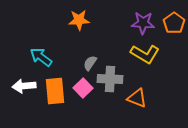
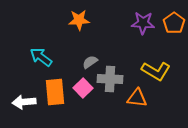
yellow L-shape: moved 11 px right, 17 px down
gray semicircle: moved 1 px up; rotated 21 degrees clockwise
white arrow: moved 16 px down
orange rectangle: moved 1 px down
orange triangle: rotated 15 degrees counterclockwise
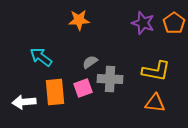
purple star: rotated 15 degrees clockwise
yellow L-shape: rotated 20 degrees counterclockwise
pink square: rotated 24 degrees clockwise
orange triangle: moved 18 px right, 5 px down
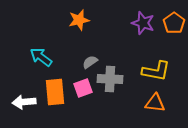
orange star: rotated 10 degrees counterclockwise
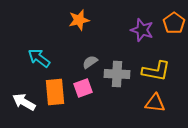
purple star: moved 1 px left, 7 px down
cyan arrow: moved 2 px left, 1 px down
gray cross: moved 7 px right, 5 px up
white arrow: rotated 35 degrees clockwise
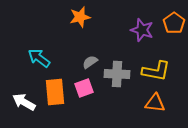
orange star: moved 1 px right, 3 px up
pink square: moved 1 px right
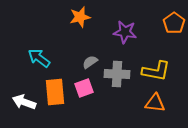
purple star: moved 17 px left, 2 px down; rotated 10 degrees counterclockwise
white arrow: rotated 10 degrees counterclockwise
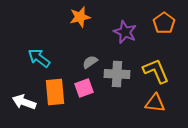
orange pentagon: moved 10 px left
purple star: rotated 15 degrees clockwise
yellow L-shape: rotated 124 degrees counterclockwise
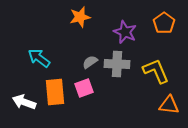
gray cross: moved 10 px up
orange triangle: moved 14 px right, 2 px down
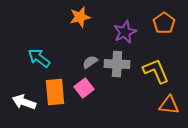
purple star: rotated 25 degrees clockwise
pink square: rotated 18 degrees counterclockwise
